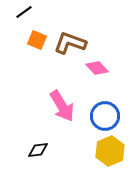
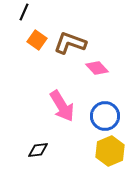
black line: rotated 30 degrees counterclockwise
orange square: rotated 12 degrees clockwise
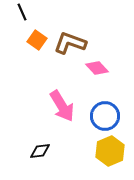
black line: moved 2 px left; rotated 48 degrees counterclockwise
black diamond: moved 2 px right, 1 px down
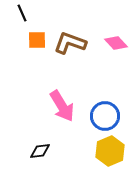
black line: moved 1 px down
orange square: rotated 36 degrees counterclockwise
pink diamond: moved 19 px right, 25 px up
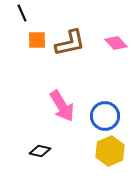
brown L-shape: rotated 148 degrees clockwise
black diamond: rotated 20 degrees clockwise
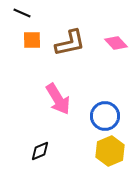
black line: rotated 42 degrees counterclockwise
orange square: moved 5 px left
pink arrow: moved 4 px left, 7 px up
black diamond: rotated 35 degrees counterclockwise
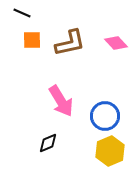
pink arrow: moved 3 px right, 2 px down
black diamond: moved 8 px right, 8 px up
